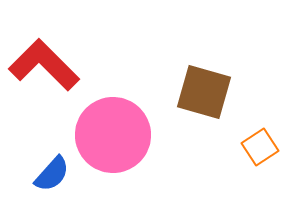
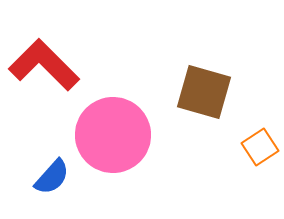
blue semicircle: moved 3 px down
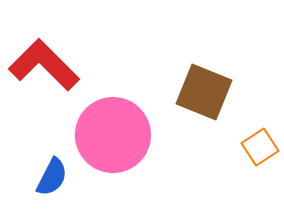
brown square: rotated 6 degrees clockwise
blue semicircle: rotated 15 degrees counterclockwise
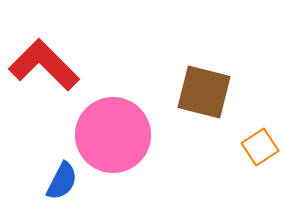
brown square: rotated 8 degrees counterclockwise
blue semicircle: moved 10 px right, 4 px down
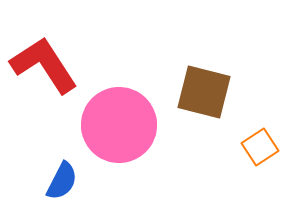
red L-shape: rotated 12 degrees clockwise
pink circle: moved 6 px right, 10 px up
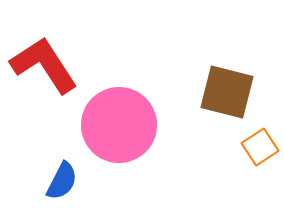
brown square: moved 23 px right
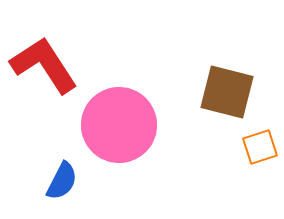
orange square: rotated 15 degrees clockwise
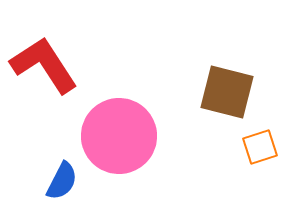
pink circle: moved 11 px down
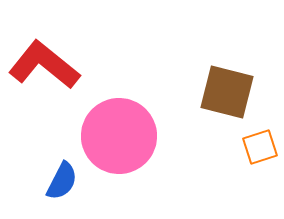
red L-shape: rotated 18 degrees counterclockwise
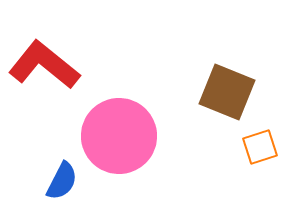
brown square: rotated 8 degrees clockwise
